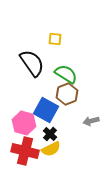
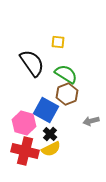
yellow square: moved 3 px right, 3 px down
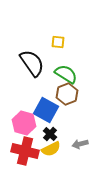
gray arrow: moved 11 px left, 23 px down
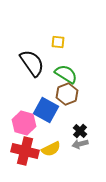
black cross: moved 30 px right, 3 px up
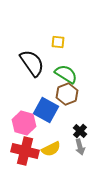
gray arrow: moved 3 px down; rotated 91 degrees counterclockwise
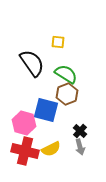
blue square: rotated 15 degrees counterclockwise
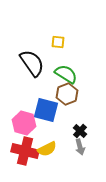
yellow semicircle: moved 4 px left
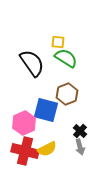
green semicircle: moved 16 px up
pink hexagon: rotated 20 degrees clockwise
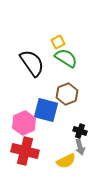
yellow square: rotated 32 degrees counterclockwise
black cross: rotated 24 degrees counterclockwise
yellow semicircle: moved 19 px right, 12 px down
